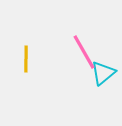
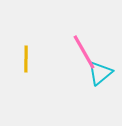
cyan triangle: moved 3 px left
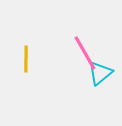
pink line: moved 1 px right, 1 px down
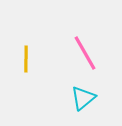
cyan triangle: moved 17 px left, 25 px down
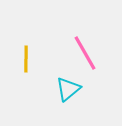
cyan triangle: moved 15 px left, 9 px up
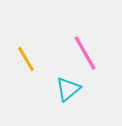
yellow line: rotated 32 degrees counterclockwise
